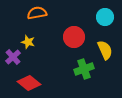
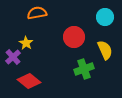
yellow star: moved 2 px left, 1 px down; rotated 16 degrees clockwise
red diamond: moved 2 px up
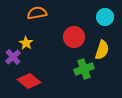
yellow semicircle: moved 3 px left; rotated 42 degrees clockwise
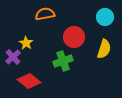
orange semicircle: moved 8 px right, 1 px down
yellow semicircle: moved 2 px right, 1 px up
green cross: moved 21 px left, 8 px up
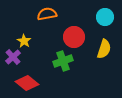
orange semicircle: moved 2 px right
yellow star: moved 2 px left, 2 px up
red diamond: moved 2 px left, 2 px down
